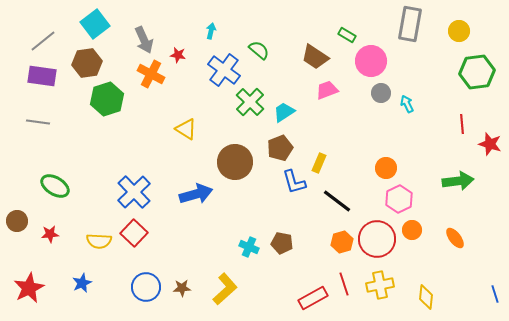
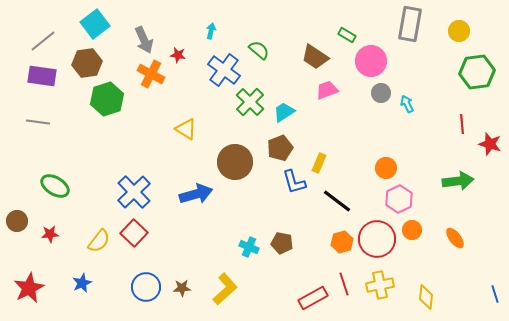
yellow semicircle at (99, 241): rotated 55 degrees counterclockwise
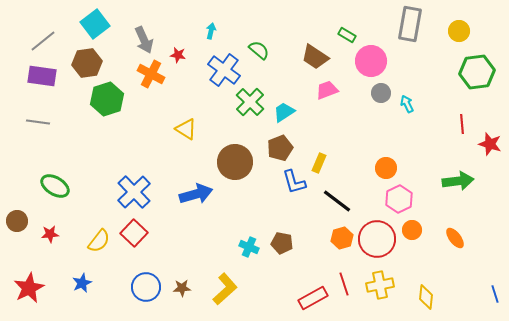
orange hexagon at (342, 242): moved 4 px up
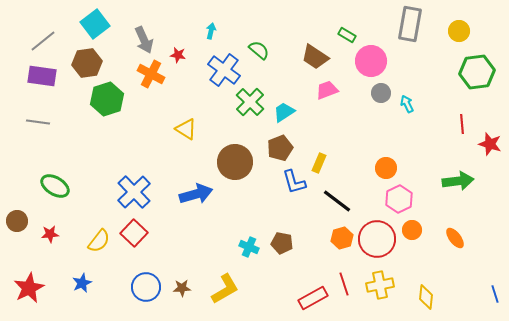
yellow L-shape at (225, 289): rotated 12 degrees clockwise
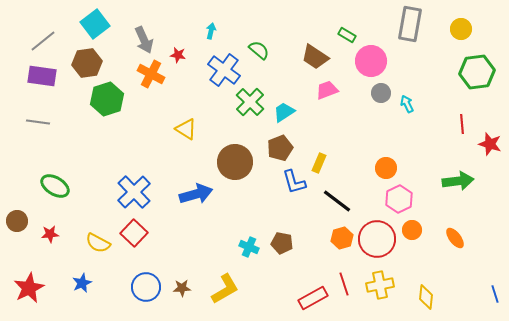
yellow circle at (459, 31): moved 2 px right, 2 px up
yellow semicircle at (99, 241): moved 1 px left, 2 px down; rotated 80 degrees clockwise
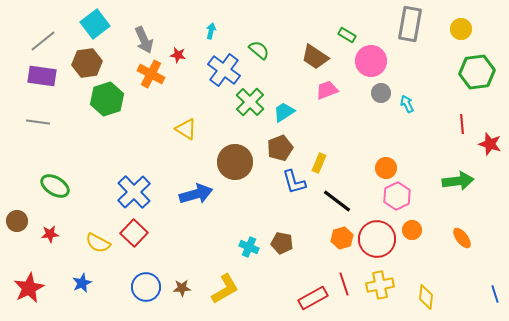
pink hexagon at (399, 199): moved 2 px left, 3 px up
orange ellipse at (455, 238): moved 7 px right
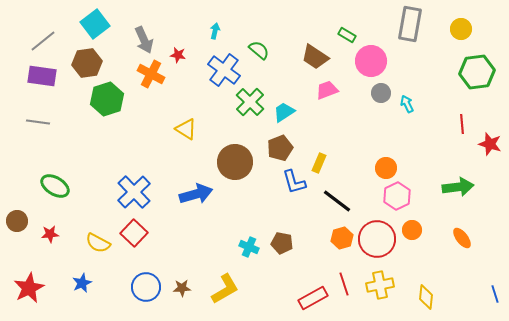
cyan arrow at (211, 31): moved 4 px right
green arrow at (458, 181): moved 6 px down
